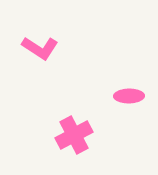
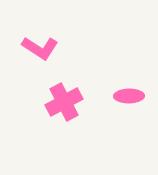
pink cross: moved 10 px left, 33 px up
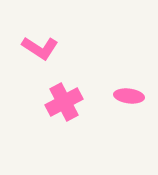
pink ellipse: rotated 8 degrees clockwise
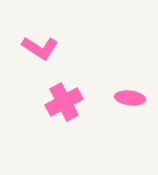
pink ellipse: moved 1 px right, 2 px down
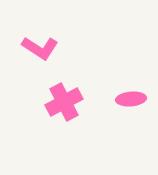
pink ellipse: moved 1 px right, 1 px down; rotated 12 degrees counterclockwise
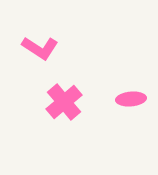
pink cross: rotated 12 degrees counterclockwise
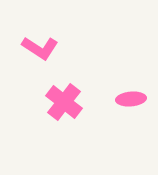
pink cross: rotated 12 degrees counterclockwise
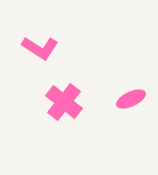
pink ellipse: rotated 20 degrees counterclockwise
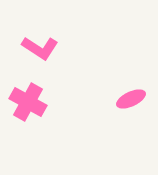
pink cross: moved 36 px left; rotated 9 degrees counterclockwise
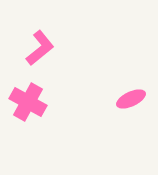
pink L-shape: rotated 72 degrees counterclockwise
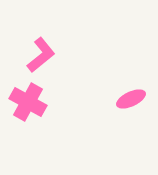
pink L-shape: moved 1 px right, 7 px down
